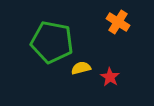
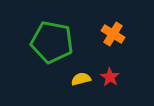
orange cross: moved 5 px left, 12 px down
yellow semicircle: moved 11 px down
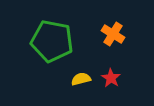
green pentagon: moved 1 px up
red star: moved 1 px right, 1 px down
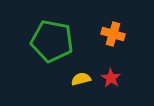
orange cross: rotated 15 degrees counterclockwise
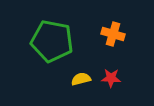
red star: rotated 30 degrees counterclockwise
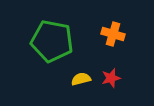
red star: rotated 18 degrees counterclockwise
